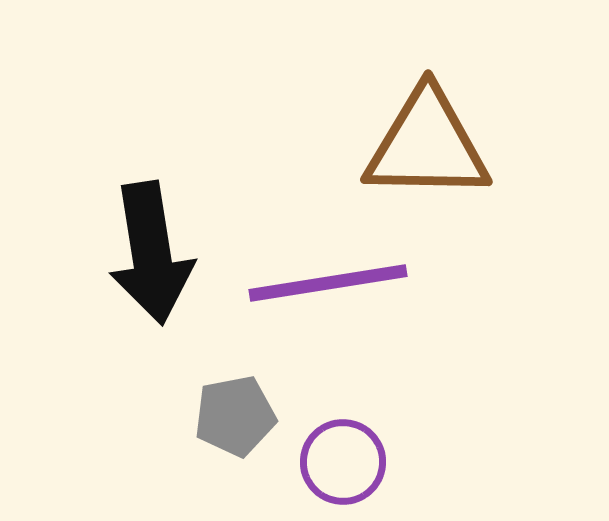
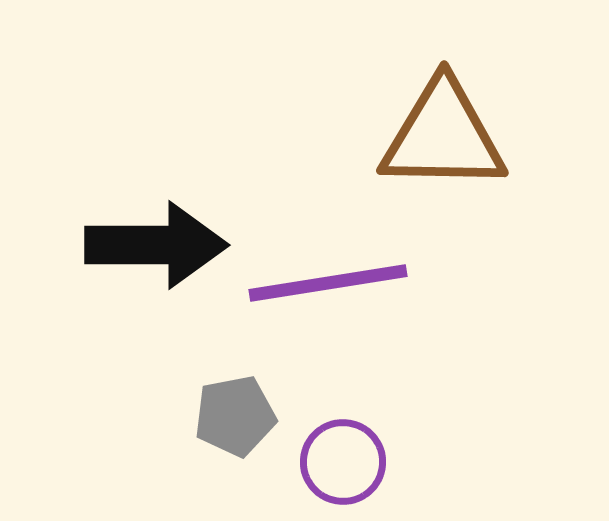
brown triangle: moved 16 px right, 9 px up
black arrow: moved 5 px right, 8 px up; rotated 81 degrees counterclockwise
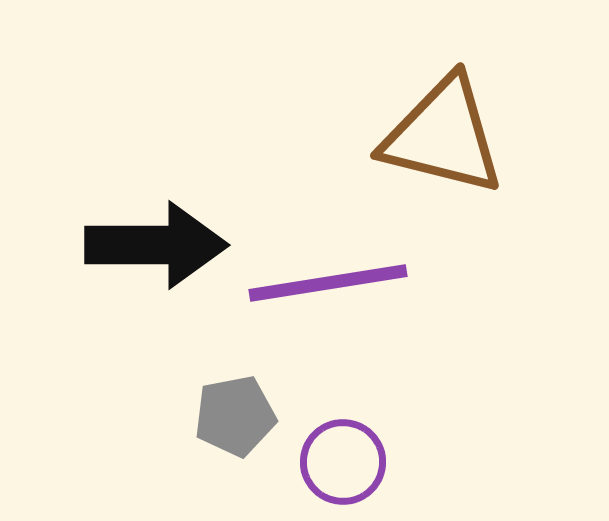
brown triangle: rotated 13 degrees clockwise
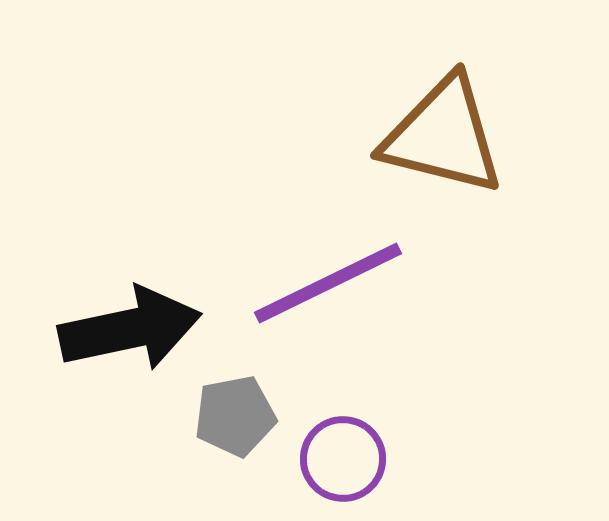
black arrow: moved 26 px left, 84 px down; rotated 12 degrees counterclockwise
purple line: rotated 17 degrees counterclockwise
purple circle: moved 3 px up
